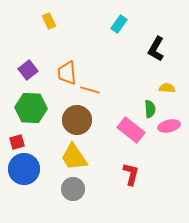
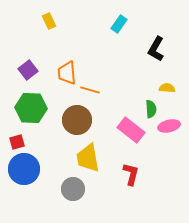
green semicircle: moved 1 px right
yellow trapezoid: moved 14 px right, 1 px down; rotated 24 degrees clockwise
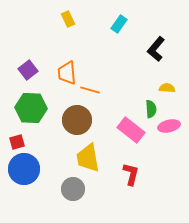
yellow rectangle: moved 19 px right, 2 px up
black L-shape: rotated 10 degrees clockwise
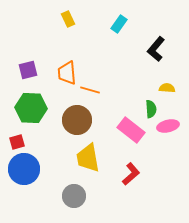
purple square: rotated 24 degrees clockwise
pink ellipse: moved 1 px left
red L-shape: rotated 35 degrees clockwise
gray circle: moved 1 px right, 7 px down
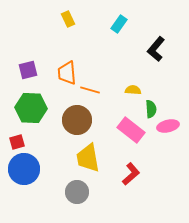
yellow semicircle: moved 34 px left, 2 px down
gray circle: moved 3 px right, 4 px up
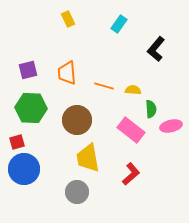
orange line: moved 14 px right, 4 px up
pink ellipse: moved 3 px right
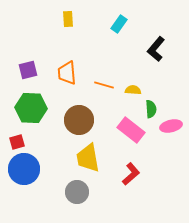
yellow rectangle: rotated 21 degrees clockwise
orange line: moved 1 px up
brown circle: moved 2 px right
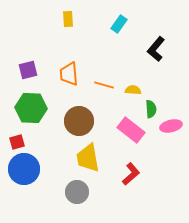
orange trapezoid: moved 2 px right, 1 px down
brown circle: moved 1 px down
